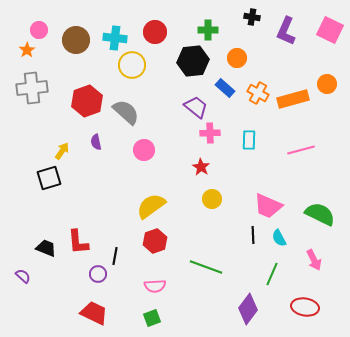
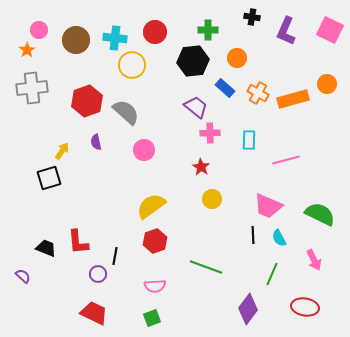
pink line at (301, 150): moved 15 px left, 10 px down
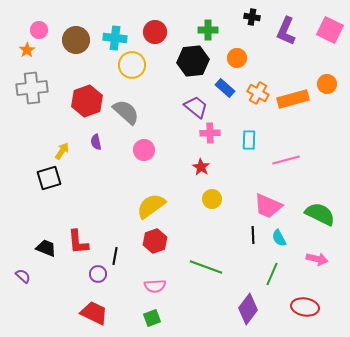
pink arrow at (314, 260): moved 3 px right, 1 px up; rotated 50 degrees counterclockwise
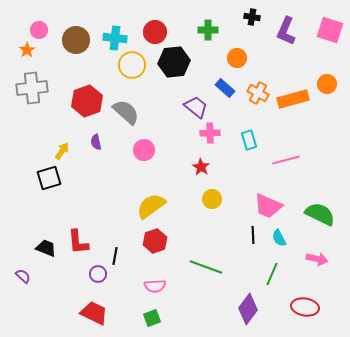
pink square at (330, 30): rotated 8 degrees counterclockwise
black hexagon at (193, 61): moved 19 px left, 1 px down
cyan rectangle at (249, 140): rotated 18 degrees counterclockwise
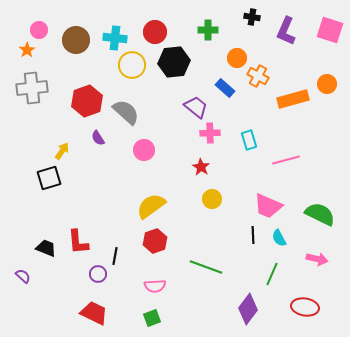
orange cross at (258, 93): moved 17 px up
purple semicircle at (96, 142): moved 2 px right, 4 px up; rotated 21 degrees counterclockwise
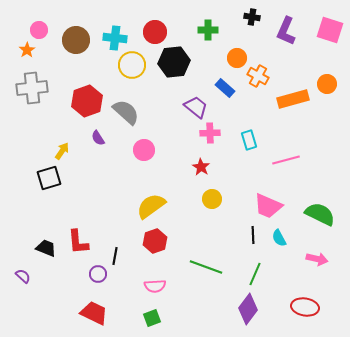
green line at (272, 274): moved 17 px left
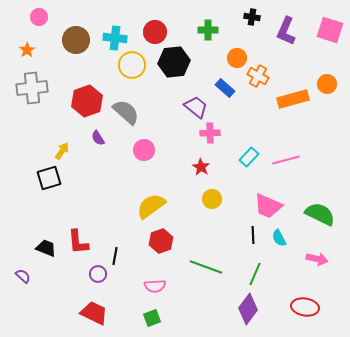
pink circle at (39, 30): moved 13 px up
cyan rectangle at (249, 140): moved 17 px down; rotated 60 degrees clockwise
red hexagon at (155, 241): moved 6 px right
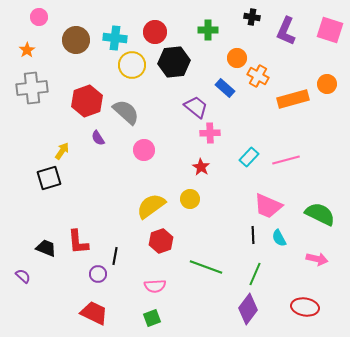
yellow circle at (212, 199): moved 22 px left
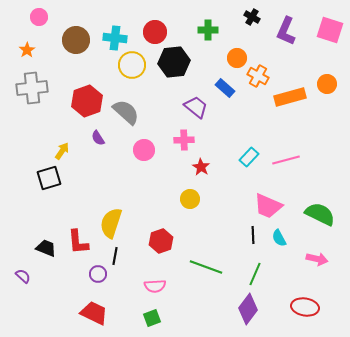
black cross at (252, 17): rotated 21 degrees clockwise
orange rectangle at (293, 99): moved 3 px left, 2 px up
pink cross at (210, 133): moved 26 px left, 7 px down
yellow semicircle at (151, 206): moved 40 px left, 17 px down; rotated 36 degrees counterclockwise
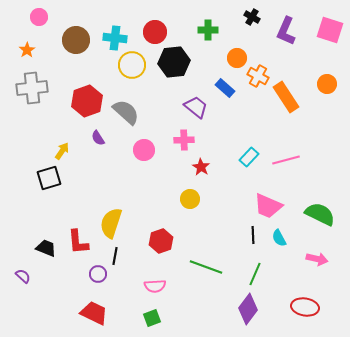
orange rectangle at (290, 97): moved 4 px left; rotated 72 degrees clockwise
